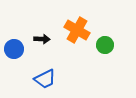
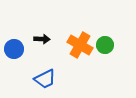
orange cross: moved 3 px right, 15 px down
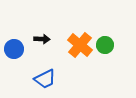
orange cross: rotated 10 degrees clockwise
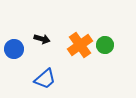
black arrow: rotated 14 degrees clockwise
orange cross: rotated 15 degrees clockwise
blue trapezoid: rotated 15 degrees counterclockwise
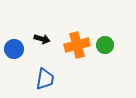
orange cross: moved 3 px left; rotated 20 degrees clockwise
blue trapezoid: rotated 40 degrees counterclockwise
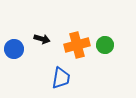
blue trapezoid: moved 16 px right, 1 px up
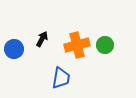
black arrow: rotated 77 degrees counterclockwise
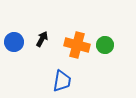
orange cross: rotated 30 degrees clockwise
blue circle: moved 7 px up
blue trapezoid: moved 1 px right, 3 px down
